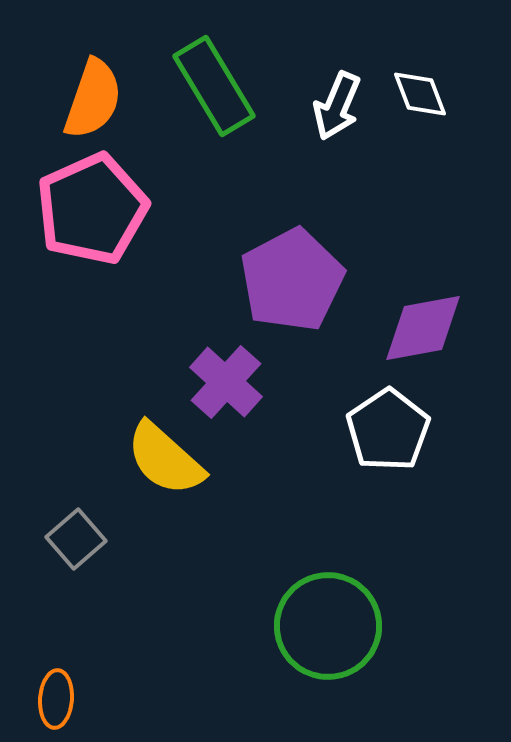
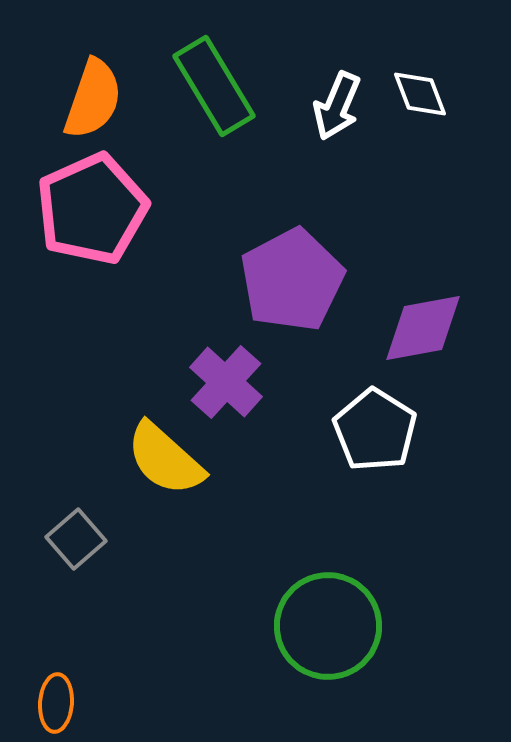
white pentagon: moved 13 px left; rotated 6 degrees counterclockwise
orange ellipse: moved 4 px down
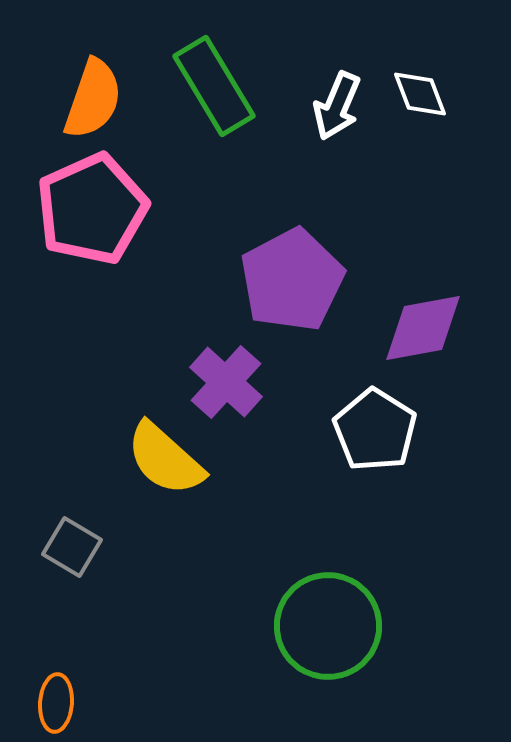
gray square: moved 4 px left, 8 px down; rotated 18 degrees counterclockwise
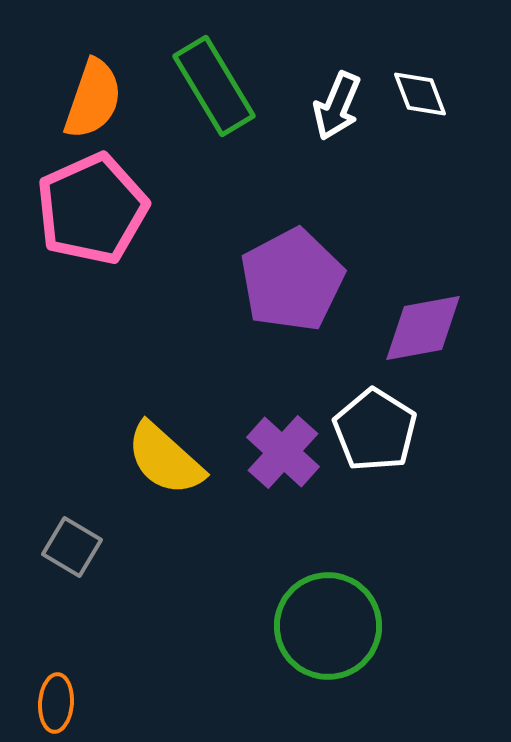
purple cross: moved 57 px right, 70 px down
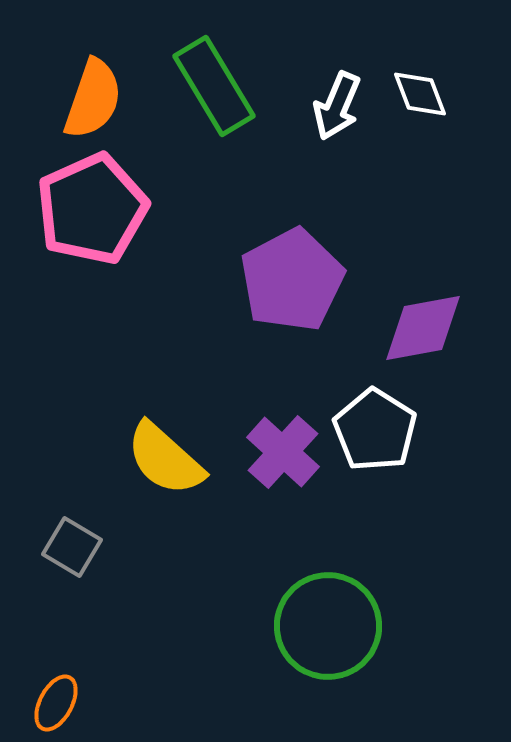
orange ellipse: rotated 24 degrees clockwise
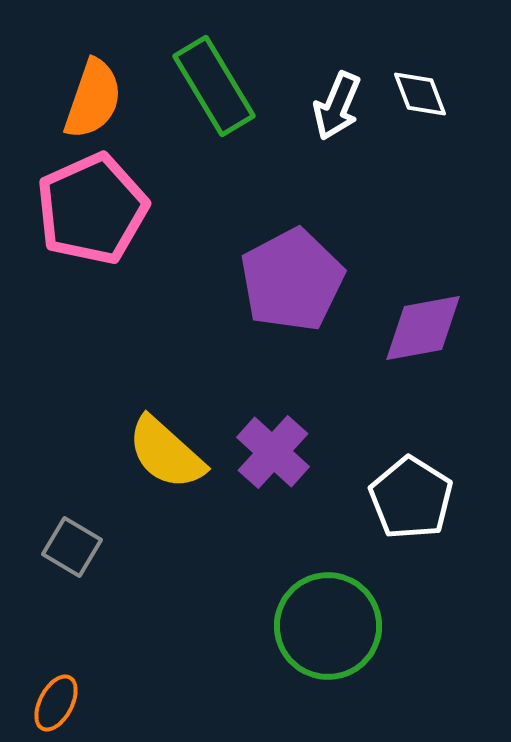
white pentagon: moved 36 px right, 68 px down
purple cross: moved 10 px left
yellow semicircle: moved 1 px right, 6 px up
